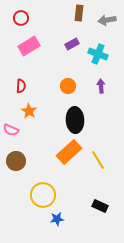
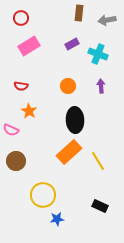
red semicircle: rotated 96 degrees clockwise
yellow line: moved 1 px down
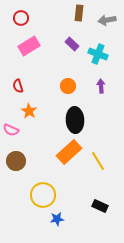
purple rectangle: rotated 72 degrees clockwise
red semicircle: moved 3 px left; rotated 64 degrees clockwise
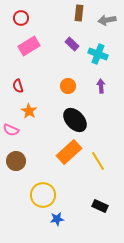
black ellipse: rotated 40 degrees counterclockwise
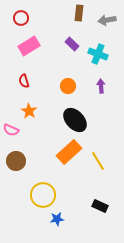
red semicircle: moved 6 px right, 5 px up
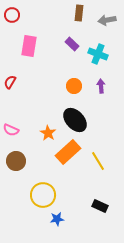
red circle: moved 9 px left, 3 px up
pink rectangle: rotated 50 degrees counterclockwise
red semicircle: moved 14 px left, 1 px down; rotated 48 degrees clockwise
orange circle: moved 6 px right
orange star: moved 19 px right, 22 px down
orange rectangle: moved 1 px left
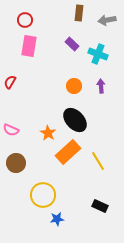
red circle: moved 13 px right, 5 px down
brown circle: moved 2 px down
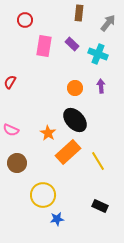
gray arrow: moved 1 px right, 3 px down; rotated 138 degrees clockwise
pink rectangle: moved 15 px right
orange circle: moved 1 px right, 2 px down
brown circle: moved 1 px right
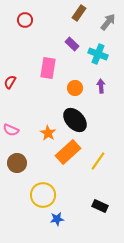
brown rectangle: rotated 28 degrees clockwise
gray arrow: moved 1 px up
pink rectangle: moved 4 px right, 22 px down
yellow line: rotated 66 degrees clockwise
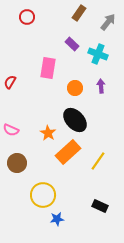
red circle: moved 2 px right, 3 px up
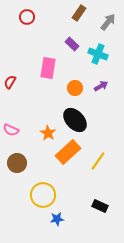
purple arrow: rotated 64 degrees clockwise
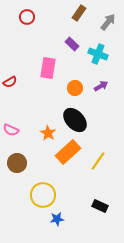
red semicircle: rotated 152 degrees counterclockwise
